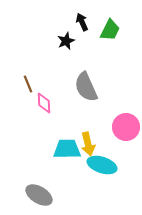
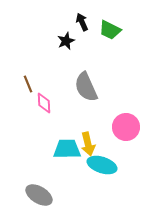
green trapezoid: rotated 90 degrees clockwise
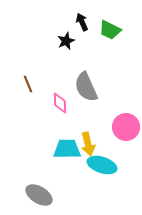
pink diamond: moved 16 px right
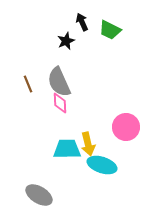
gray semicircle: moved 27 px left, 5 px up
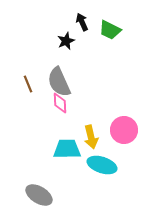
pink circle: moved 2 px left, 3 px down
yellow arrow: moved 3 px right, 7 px up
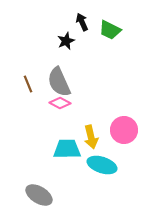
pink diamond: rotated 60 degrees counterclockwise
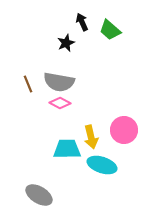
green trapezoid: rotated 15 degrees clockwise
black star: moved 2 px down
gray semicircle: rotated 56 degrees counterclockwise
